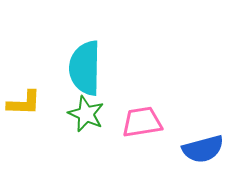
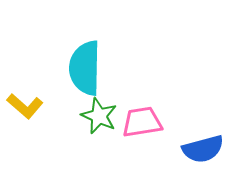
yellow L-shape: moved 1 px right, 3 px down; rotated 39 degrees clockwise
green star: moved 13 px right, 2 px down
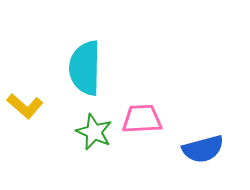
green star: moved 5 px left, 16 px down
pink trapezoid: moved 3 px up; rotated 6 degrees clockwise
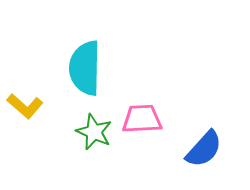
blue semicircle: moved 1 px right; rotated 33 degrees counterclockwise
